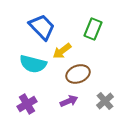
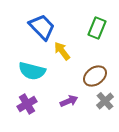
green rectangle: moved 4 px right, 1 px up
yellow arrow: rotated 90 degrees clockwise
cyan semicircle: moved 1 px left, 7 px down
brown ellipse: moved 17 px right, 2 px down; rotated 15 degrees counterclockwise
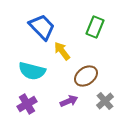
green rectangle: moved 2 px left, 1 px up
brown ellipse: moved 9 px left
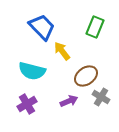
gray cross: moved 4 px left, 4 px up; rotated 18 degrees counterclockwise
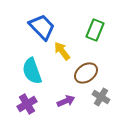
green rectangle: moved 3 px down
cyan semicircle: rotated 56 degrees clockwise
brown ellipse: moved 3 px up
purple arrow: moved 3 px left
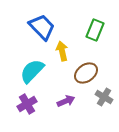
yellow arrow: rotated 24 degrees clockwise
cyan semicircle: rotated 64 degrees clockwise
gray cross: moved 3 px right
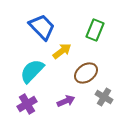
yellow arrow: rotated 66 degrees clockwise
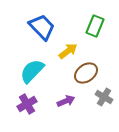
green rectangle: moved 4 px up
yellow arrow: moved 6 px right
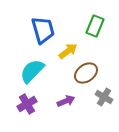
blue trapezoid: moved 1 px right, 3 px down; rotated 28 degrees clockwise
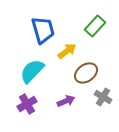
green rectangle: rotated 20 degrees clockwise
yellow arrow: moved 1 px left
gray cross: moved 1 px left
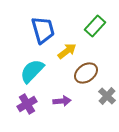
gray cross: moved 4 px right, 1 px up; rotated 12 degrees clockwise
purple arrow: moved 4 px left; rotated 18 degrees clockwise
